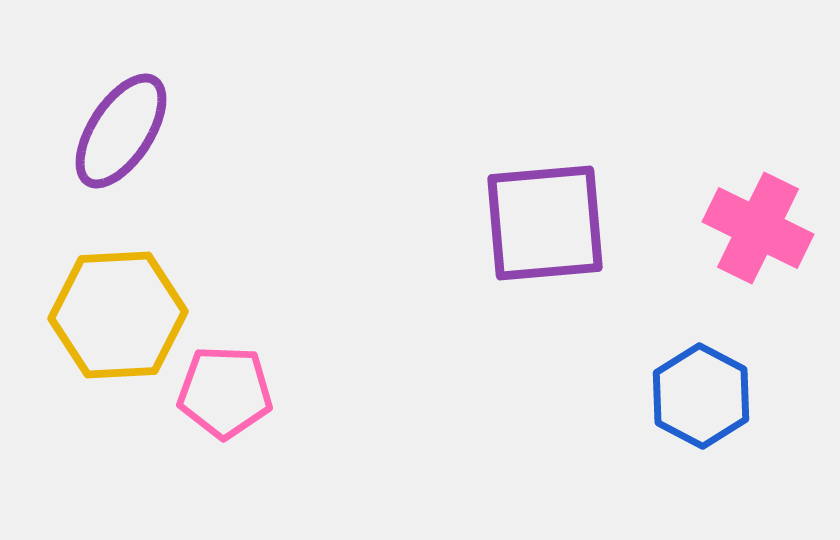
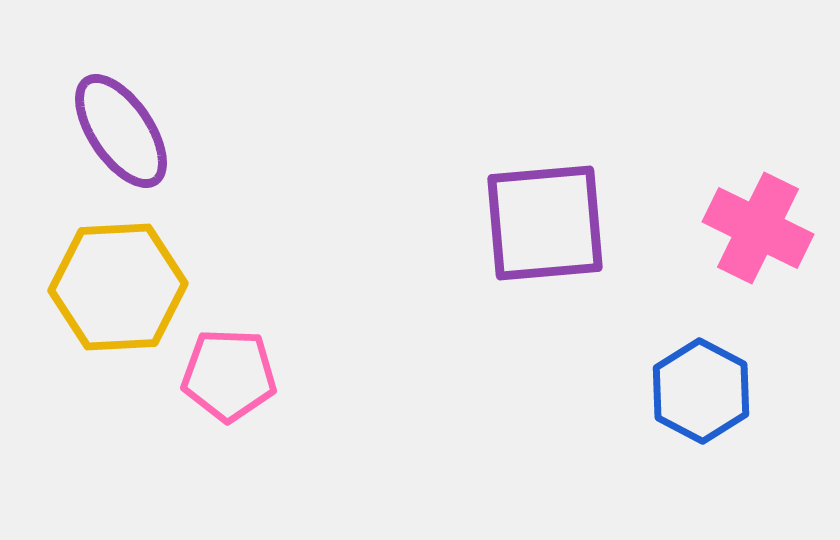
purple ellipse: rotated 67 degrees counterclockwise
yellow hexagon: moved 28 px up
pink pentagon: moved 4 px right, 17 px up
blue hexagon: moved 5 px up
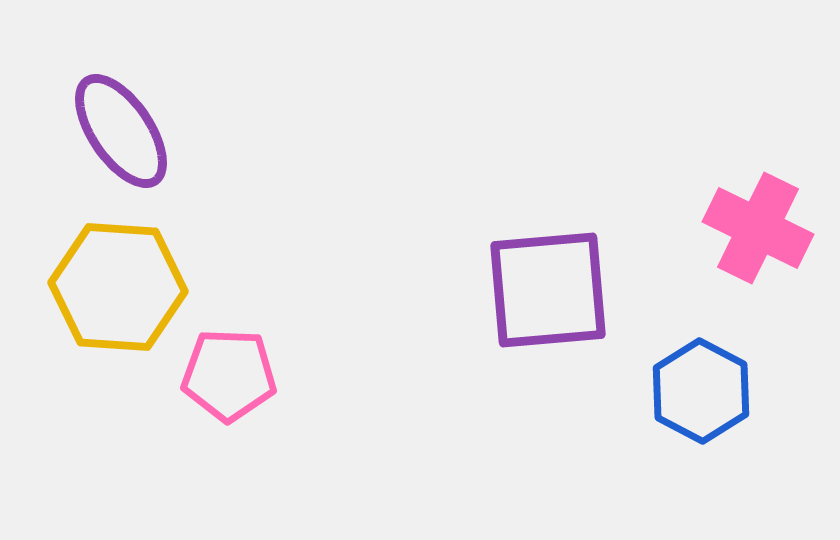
purple square: moved 3 px right, 67 px down
yellow hexagon: rotated 7 degrees clockwise
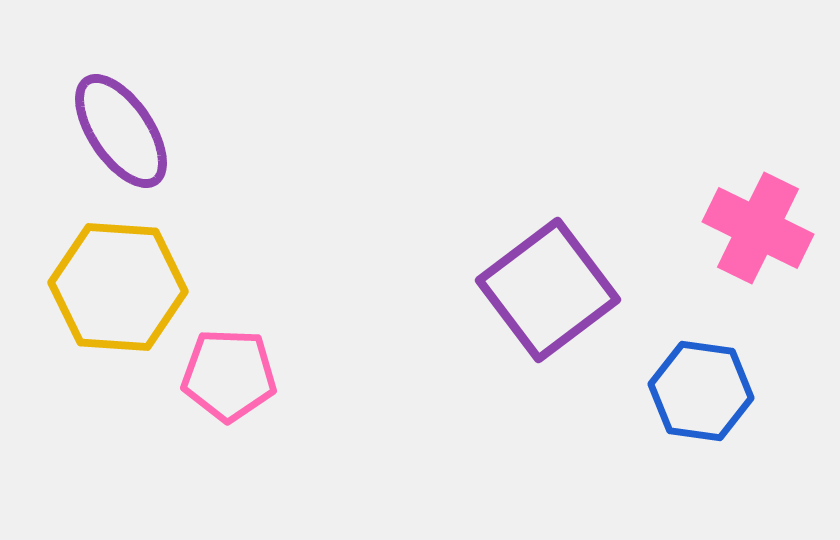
purple square: rotated 32 degrees counterclockwise
blue hexagon: rotated 20 degrees counterclockwise
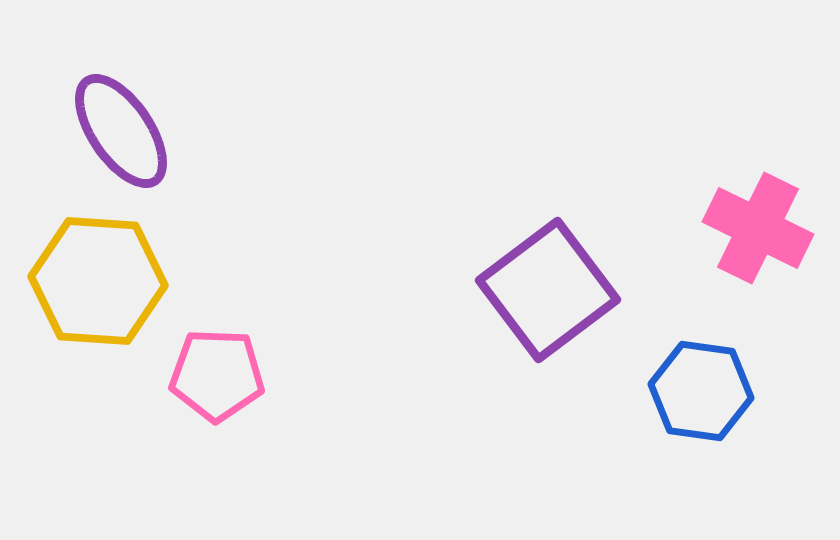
yellow hexagon: moved 20 px left, 6 px up
pink pentagon: moved 12 px left
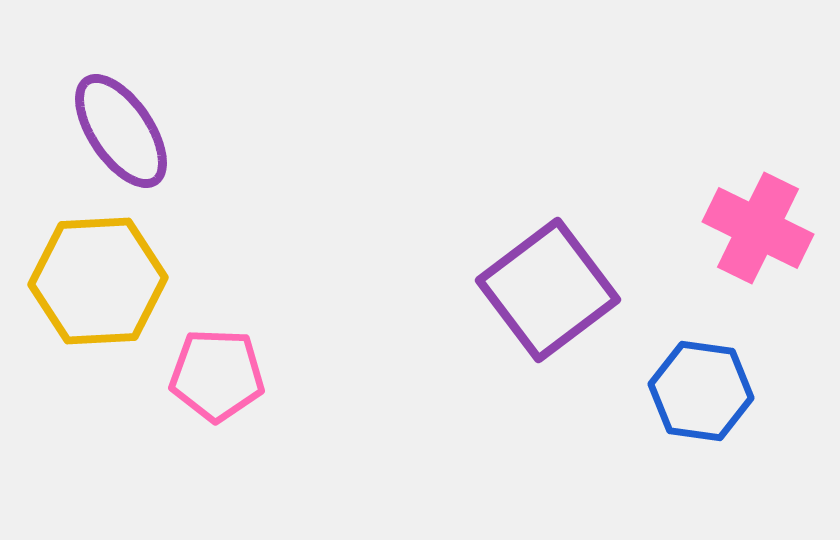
yellow hexagon: rotated 7 degrees counterclockwise
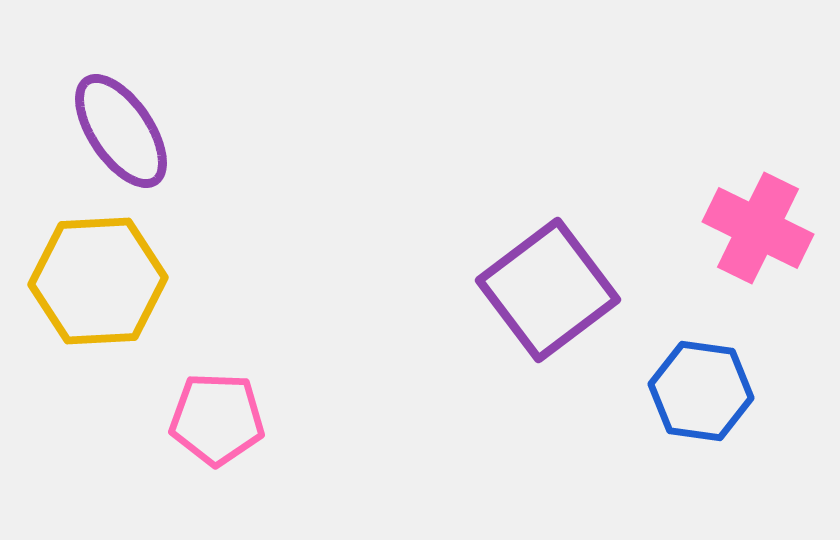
pink pentagon: moved 44 px down
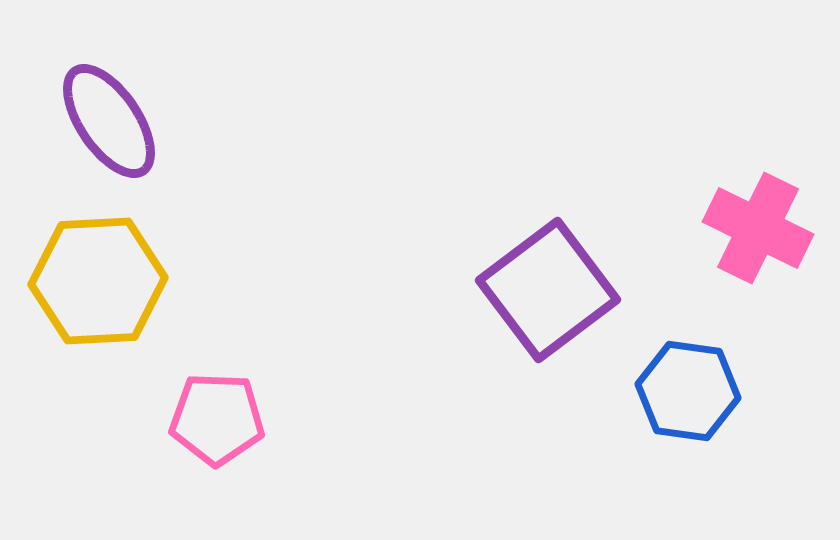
purple ellipse: moved 12 px left, 10 px up
blue hexagon: moved 13 px left
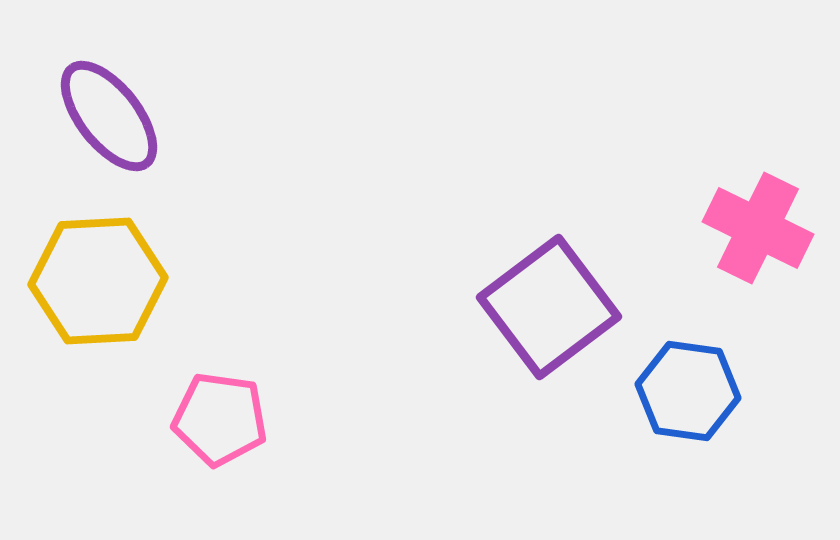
purple ellipse: moved 5 px up; rotated 4 degrees counterclockwise
purple square: moved 1 px right, 17 px down
pink pentagon: moved 3 px right; rotated 6 degrees clockwise
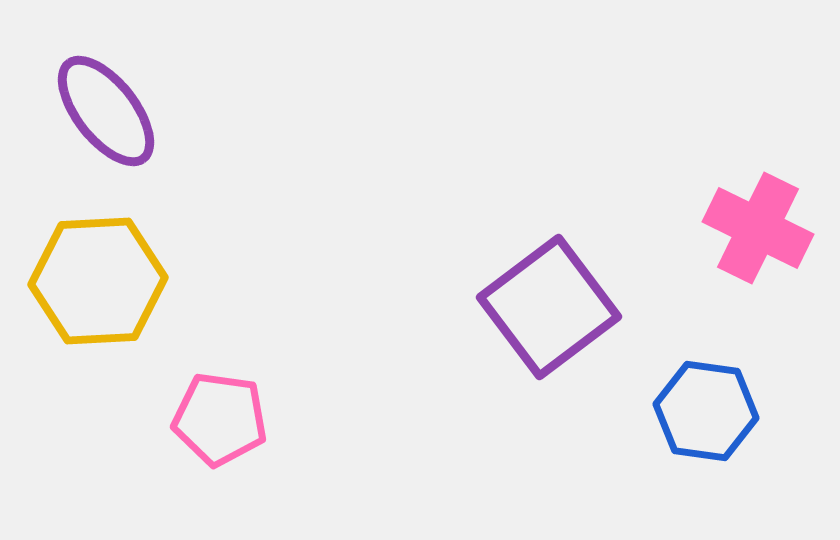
purple ellipse: moved 3 px left, 5 px up
blue hexagon: moved 18 px right, 20 px down
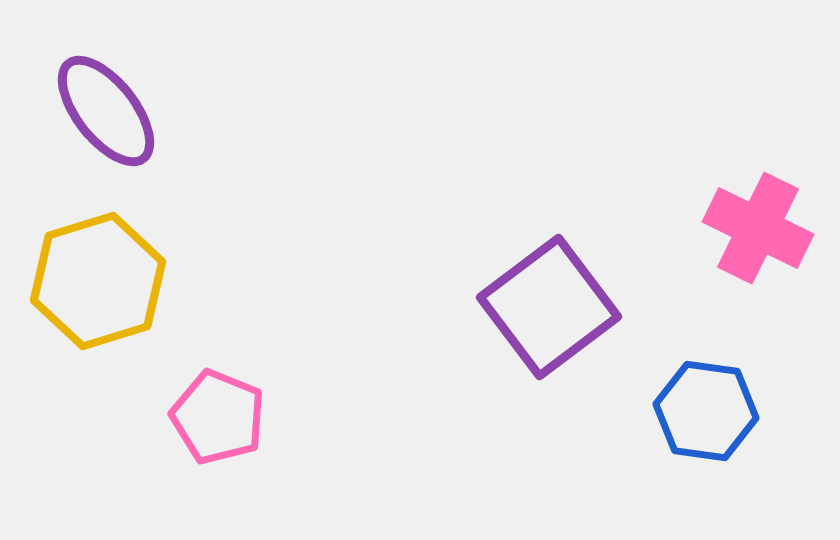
yellow hexagon: rotated 14 degrees counterclockwise
pink pentagon: moved 2 px left, 2 px up; rotated 14 degrees clockwise
